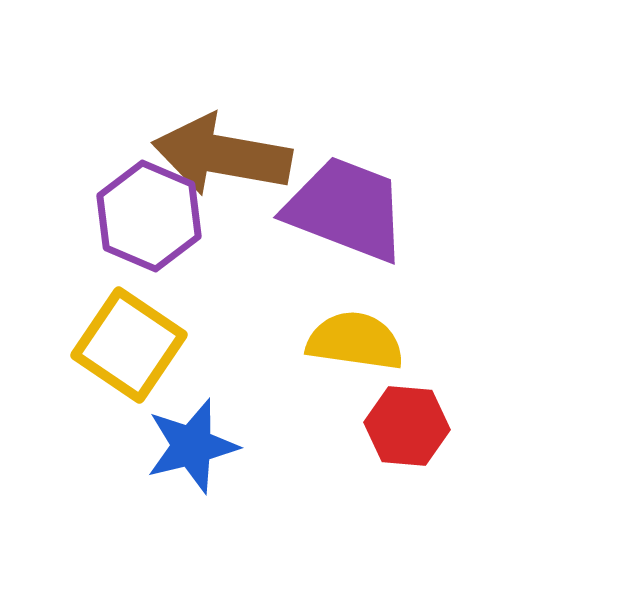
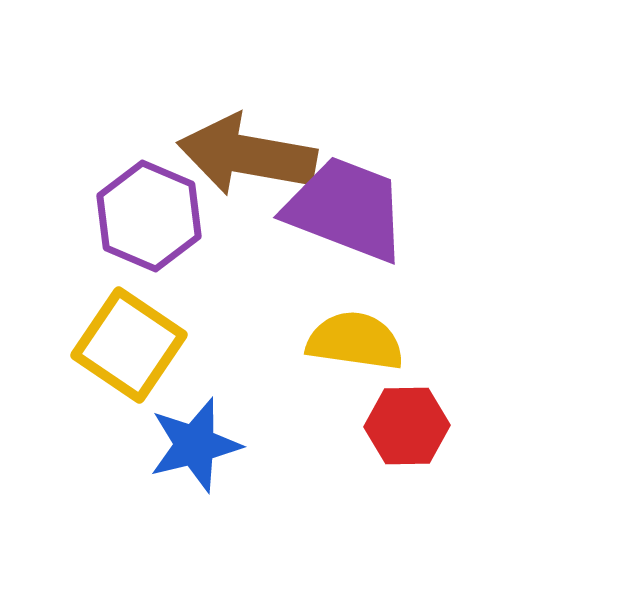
brown arrow: moved 25 px right
red hexagon: rotated 6 degrees counterclockwise
blue star: moved 3 px right, 1 px up
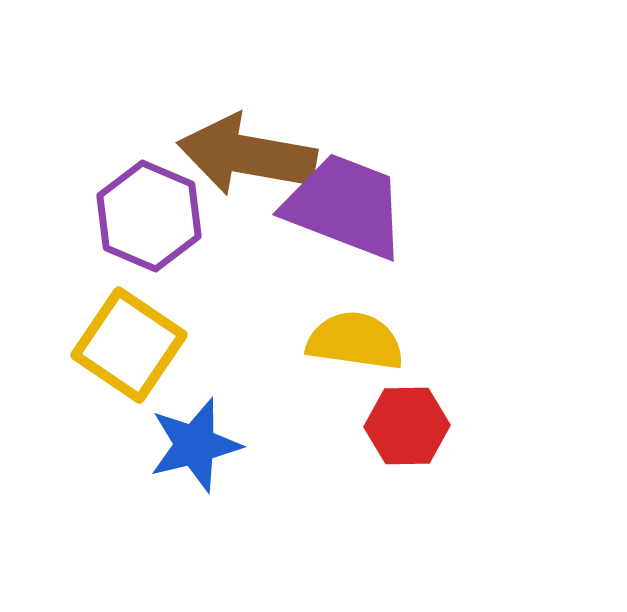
purple trapezoid: moved 1 px left, 3 px up
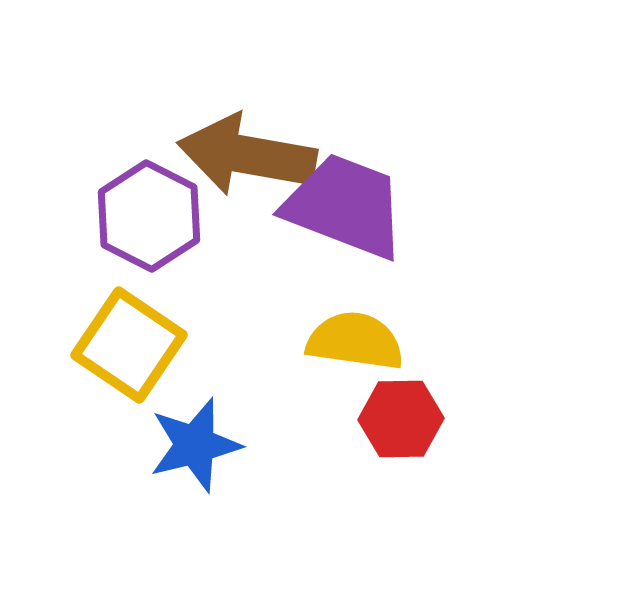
purple hexagon: rotated 4 degrees clockwise
red hexagon: moved 6 px left, 7 px up
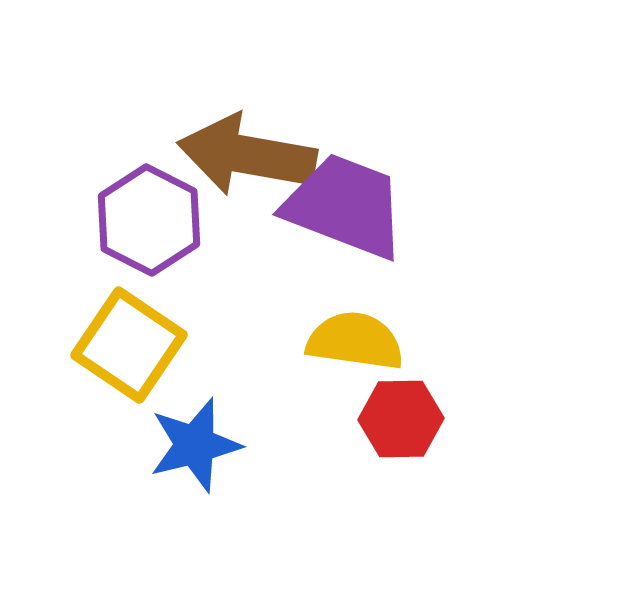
purple hexagon: moved 4 px down
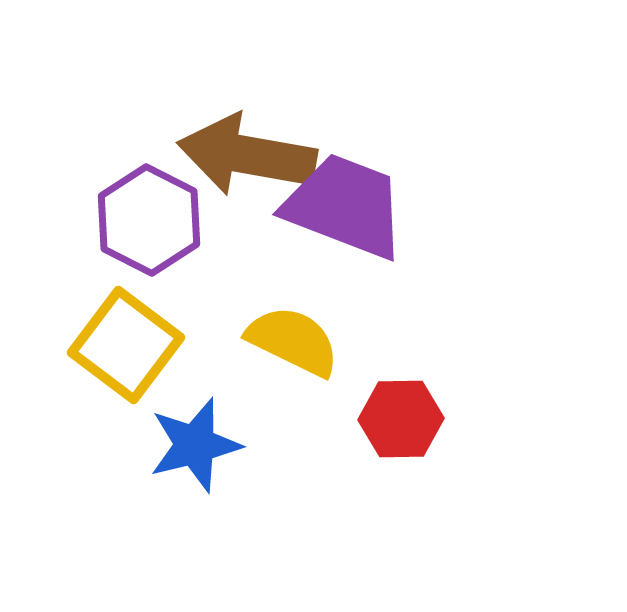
yellow semicircle: moved 62 px left; rotated 18 degrees clockwise
yellow square: moved 3 px left; rotated 3 degrees clockwise
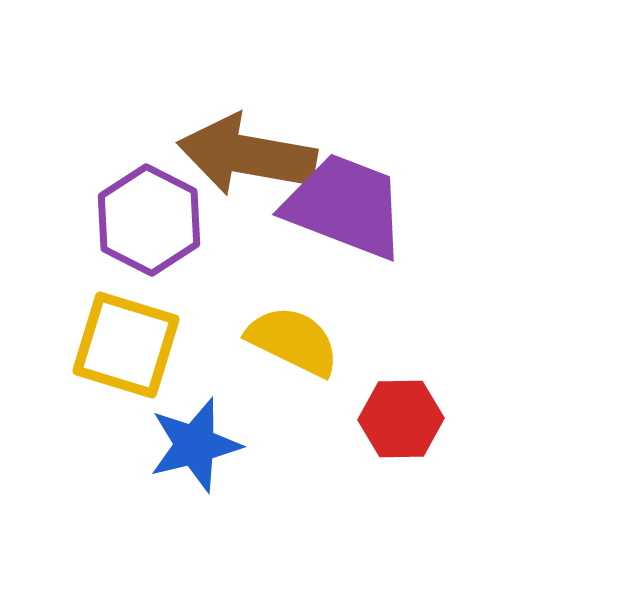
yellow square: rotated 20 degrees counterclockwise
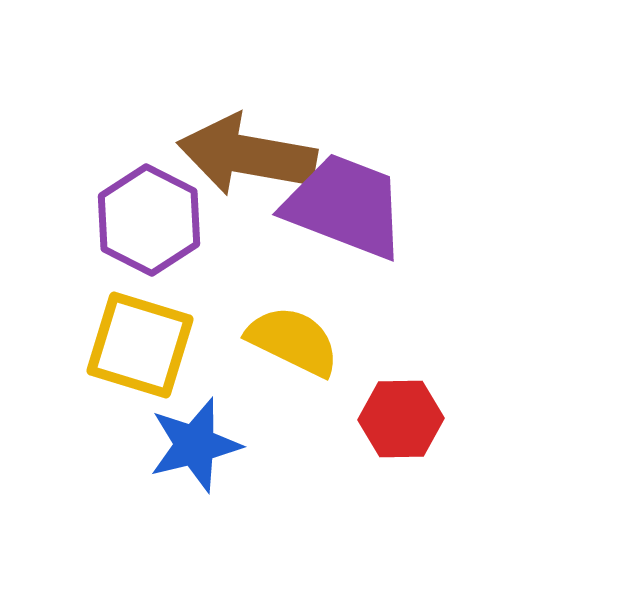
yellow square: moved 14 px right
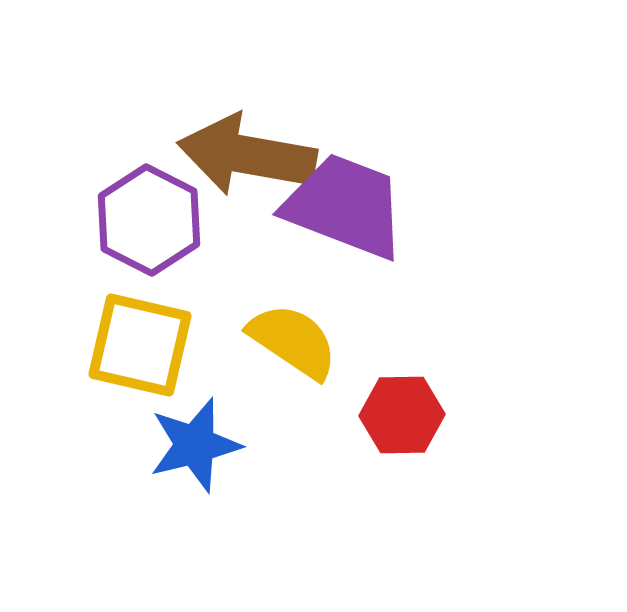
yellow semicircle: rotated 8 degrees clockwise
yellow square: rotated 4 degrees counterclockwise
red hexagon: moved 1 px right, 4 px up
